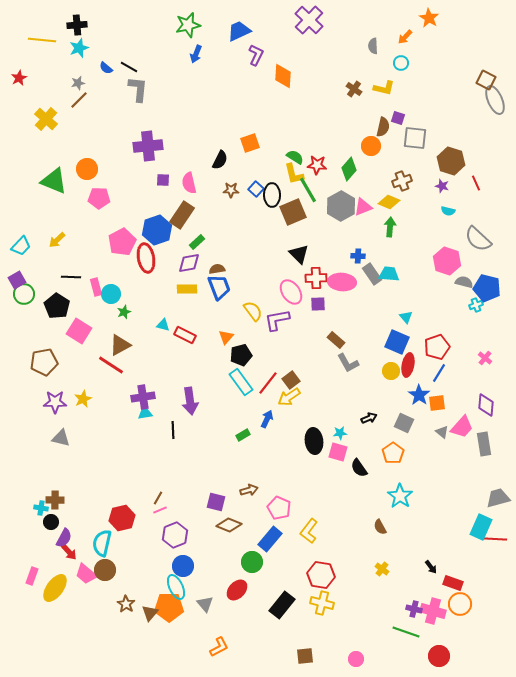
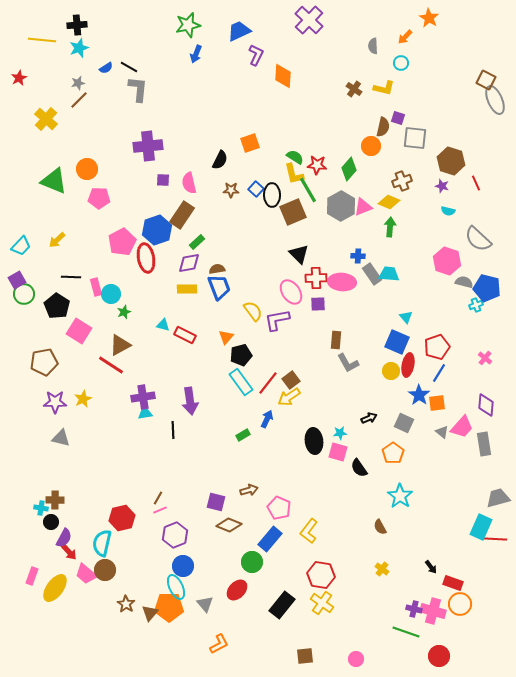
blue semicircle at (106, 68): rotated 72 degrees counterclockwise
brown rectangle at (336, 340): rotated 54 degrees clockwise
yellow cross at (322, 603): rotated 20 degrees clockwise
orange L-shape at (219, 647): moved 3 px up
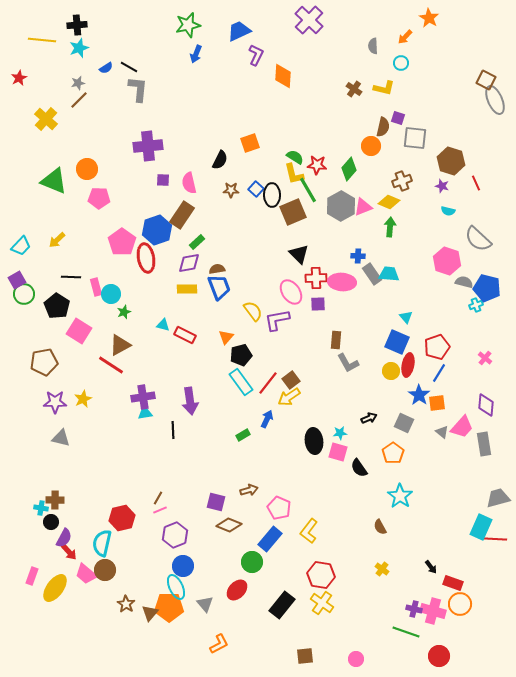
pink pentagon at (122, 242): rotated 8 degrees counterclockwise
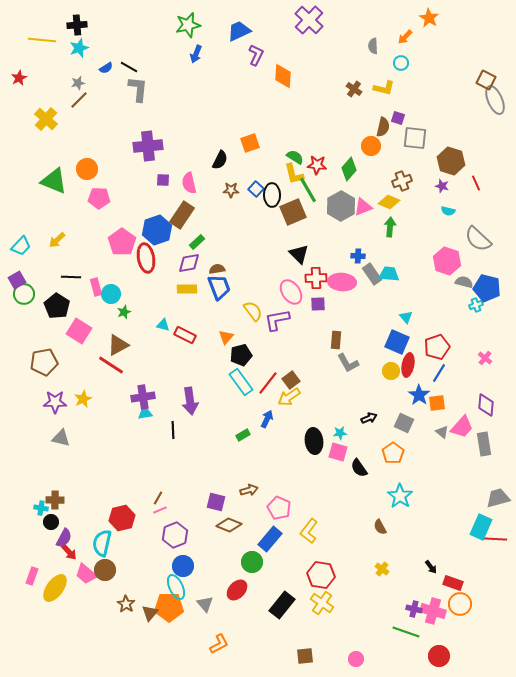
brown triangle at (120, 345): moved 2 px left
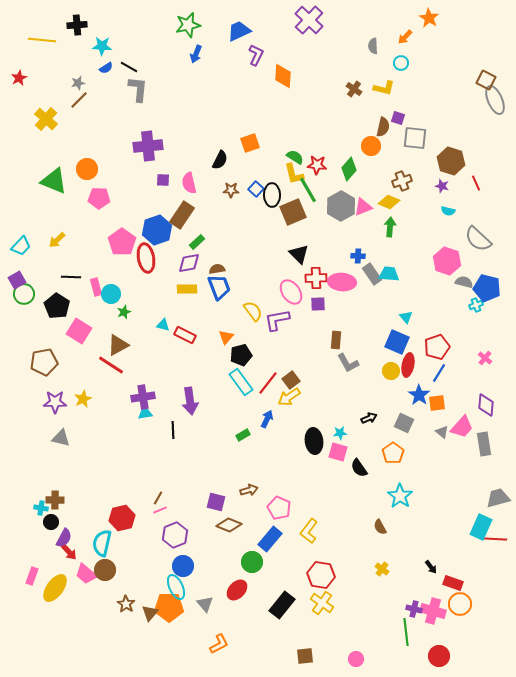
cyan star at (79, 48): moved 23 px right, 2 px up; rotated 24 degrees clockwise
green line at (406, 632): rotated 64 degrees clockwise
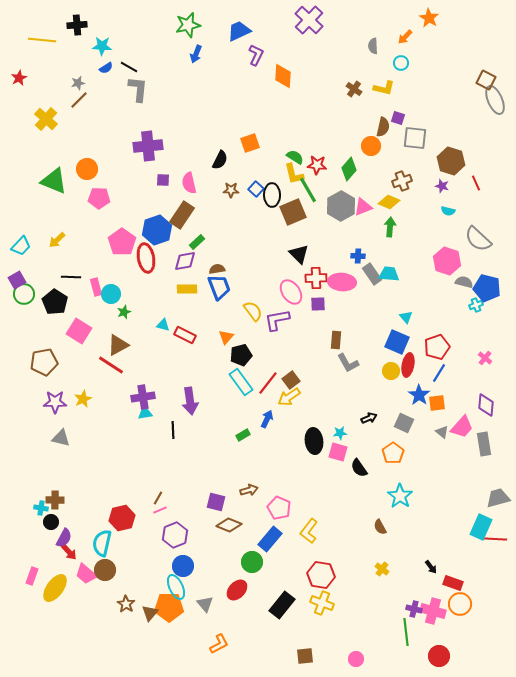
purple diamond at (189, 263): moved 4 px left, 2 px up
black pentagon at (57, 306): moved 2 px left, 4 px up
yellow cross at (322, 603): rotated 15 degrees counterclockwise
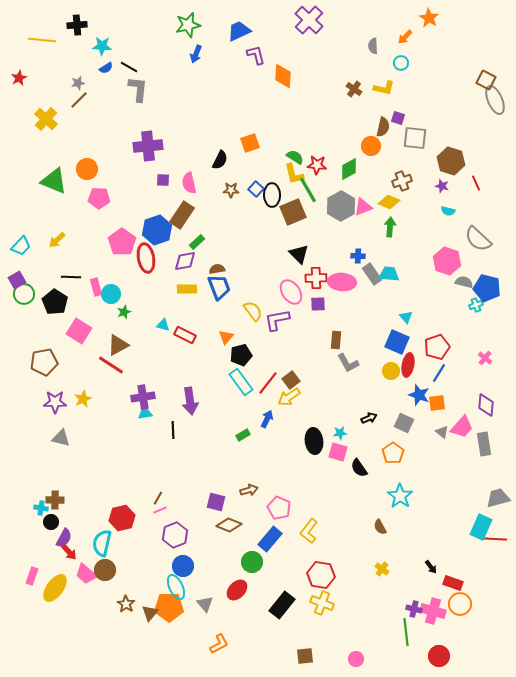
purple L-shape at (256, 55): rotated 40 degrees counterclockwise
green diamond at (349, 169): rotated 20 degrees clockwise
blue star at (419, 395): rotated 15 degrees counterclockwise
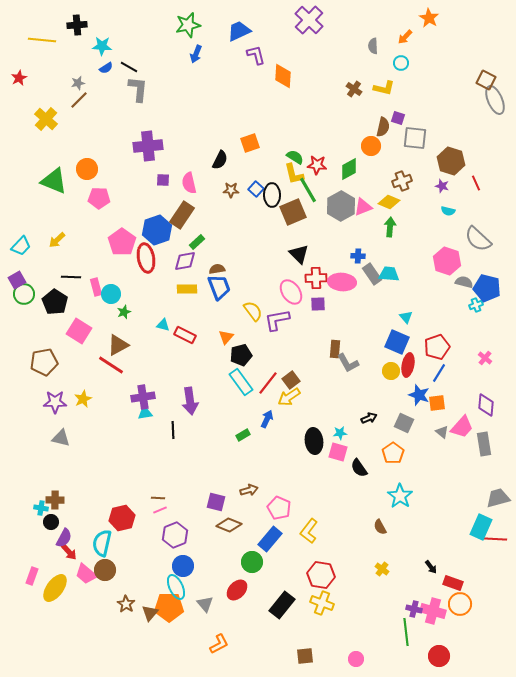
brown rectangle at (336, 340): moved 1 px left, 9 px down
brown line at (158, 498): rotated 64 degrees clockwise
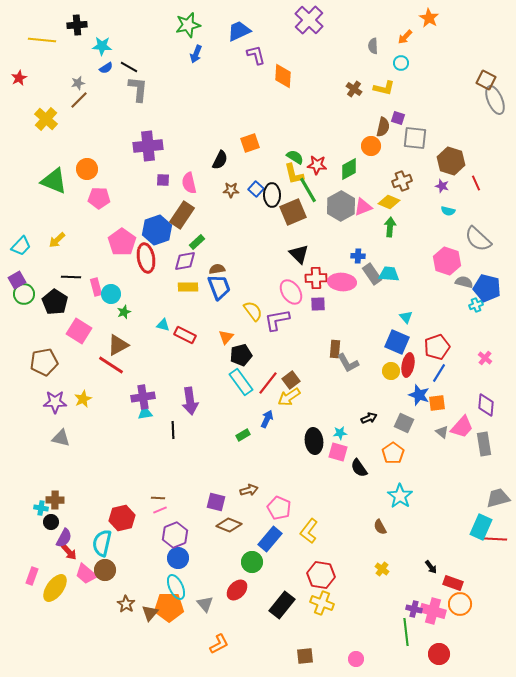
yellow rectangle at (187, 289): moved 1 px right, 2 px up
blue circle at (183, 566): moved 5 px left, 8 px up
red circle at (439, 656): moved 2 px up
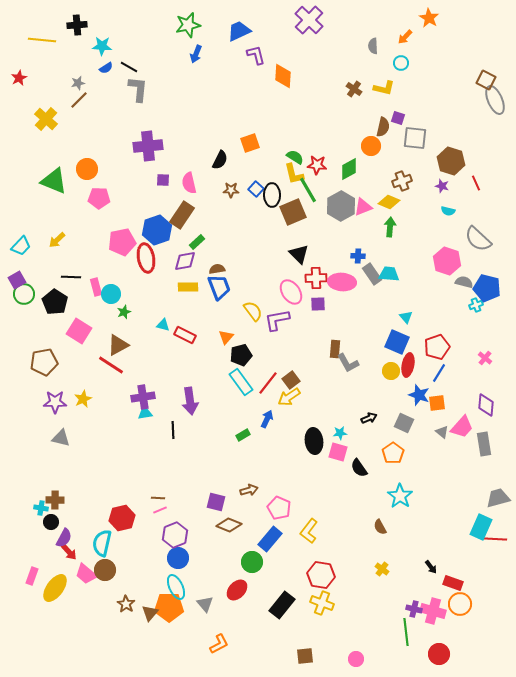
pink pentagon at (122, 242): rotated 24 degrees clockwise
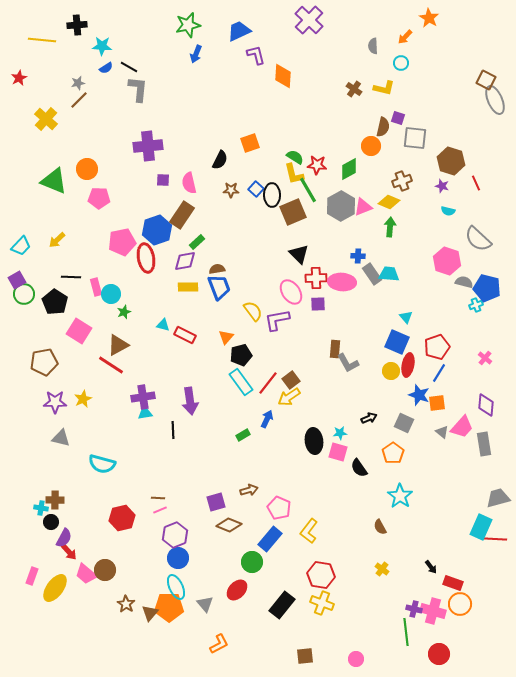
purple square at (216, 502): rotated 30 degrees counterclockwise
cyan semicircle at (102, 543): moved 79 px up; rotated 88 degrees counterclockwise
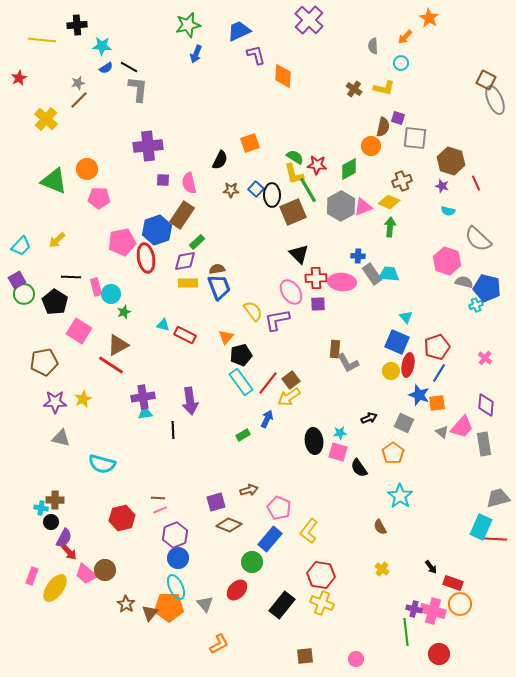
yellow rectangle at (188, 287): moved 4 px up
